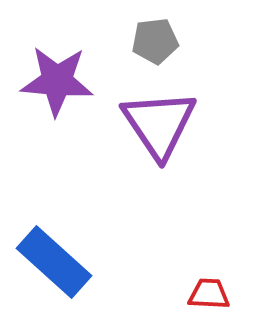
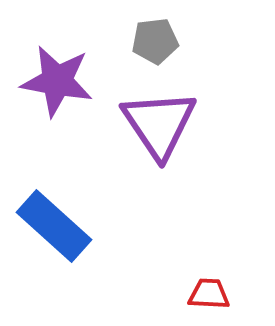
purple star: rotated 6 degrees clockwise
blue rectangle: moved 36 px up
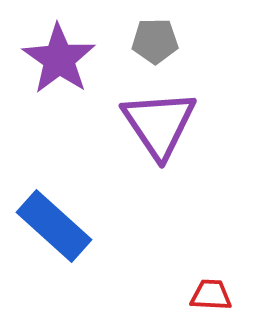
gray pentagon: rotated 6 degrees clockwise
purple star: moved 2 px right, 22 px up; rotated 24 degrees clockwise
red trapezoid: moved 2 px right, 1 px down
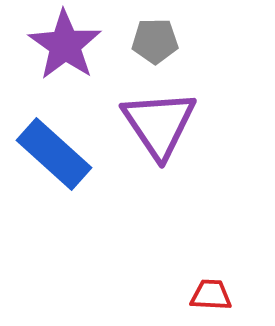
purple star: moved 6 px right, 14 px up
blue rectangle: moved 72 px up
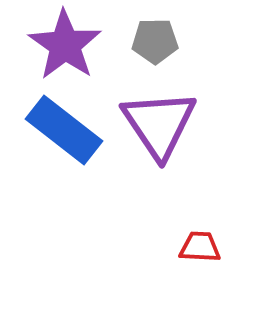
blue rectangle: moved 10 px right, 24 px up; rotated 4 degrees counterclockwise
red trapezoid: moved 11 px left, 48 px up
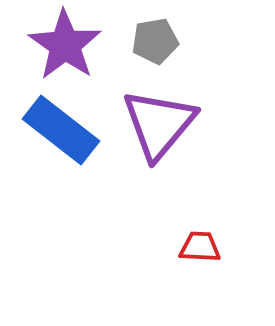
gray pentagon: rotated 9 degrees counterclockwise
purple triangle: rotated 14 degrees clockwise
blue rectangle: moved 3 px left
